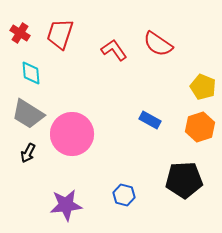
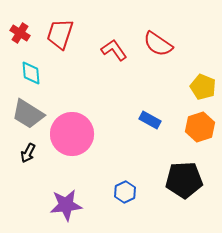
blue hexagon: moved 1 px right, 3 px up; rotated 20 degrees clockwise
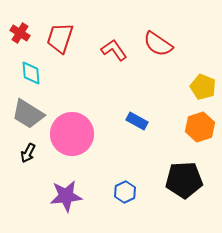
red trapezoid: moved 4 px down
blue rectangle: moved 13 px left, 1 px down
purple star: moved 9 px up
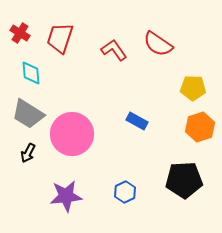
yellow pentagon: moved 10 px left, 1 px down; rotated 20 degrees counterclockwise
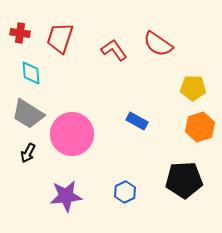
red cross: rotated 24 degrees counterclockwise
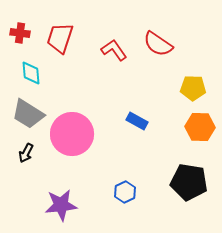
orange hexagon: rotated 20 degrees clockwise
black arrow: moved 2 px left
black pentagon: moved 5 px right, 2 px down; rotated 12 degrees clockwise
purple star: moved 5 px left, 9 px down
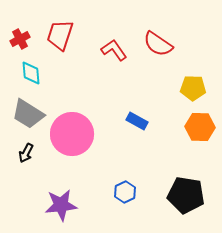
red cross: moved 6 px down; rotated 36 degrees counterclockwise
red trapezoid: moved 3 px up
black pentagon: moved 3 px left, 13 px down
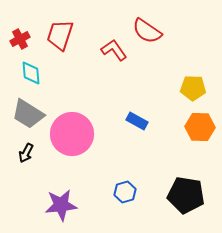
red semicircle: moved 11 px left, 13 px up
blue hexagon: rotated 10 degrees clockwise
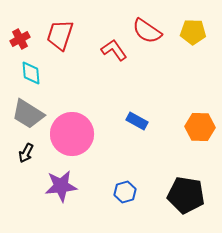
yellow pentagon: moved 56 px up
purple star: moved 19 px up
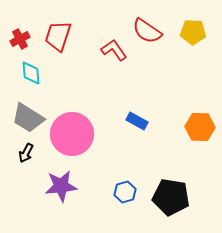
red trapezoid: moved 2 px left, 1 px down
gray trapezoid: moved 4 px down
black pentagon: moved 15 px left, 2 px down
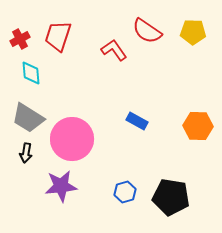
orange hexagon: moved 2 px left, 1 px up
pink circle: moved 5 px down
black arrow: rotated 18 degrees counterclockwise
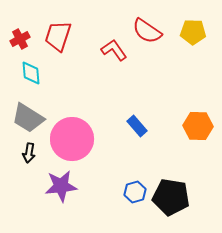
blue rectangle: moved 5 px down; rotated 20 degrees clockwise
black arrow: moved 3 px right
blue hexagon: moved 10 px right
